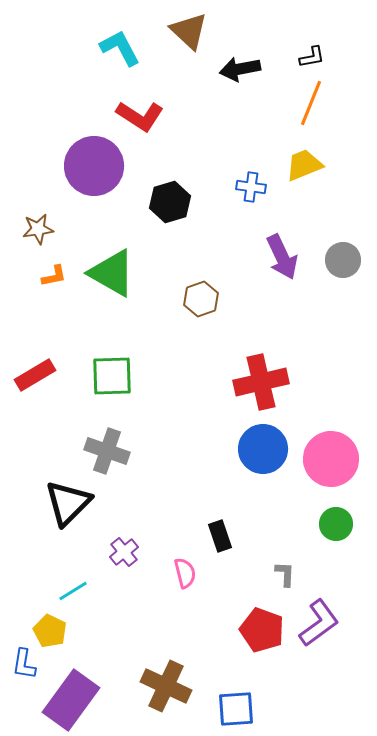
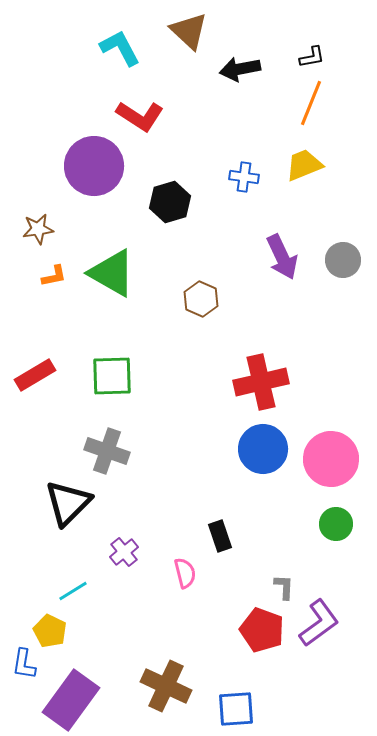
blue cross: moved 7 px left, 10 px up
brown hexagon: rotated 16 degrees counterclockwise
gray L-shape: moved 1 px left, 13 px down
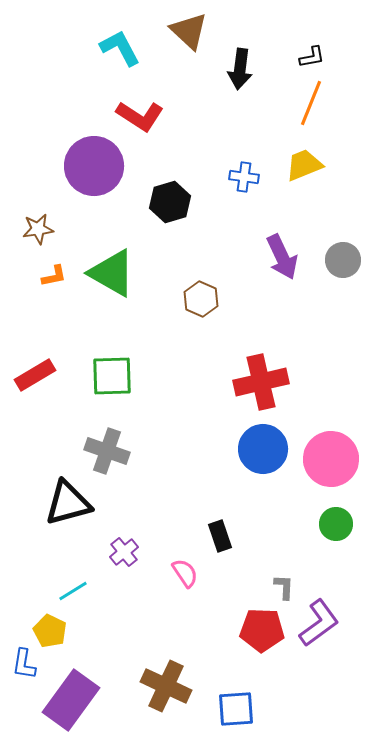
black arrow: rotated 72 degrees counterclockwise
black triangle: rotated 30 degrees clockwise
pink semicircle: rotated 20 degrees counterclockwise
red pentagon: rotated 18 degrees counterclockwise
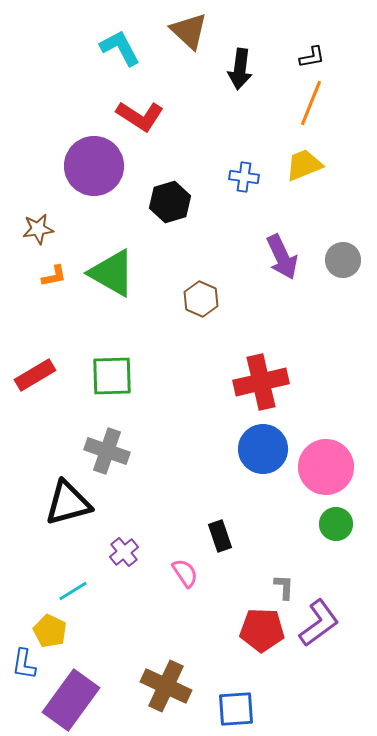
pink circle: moved 5 px left, 8 px down
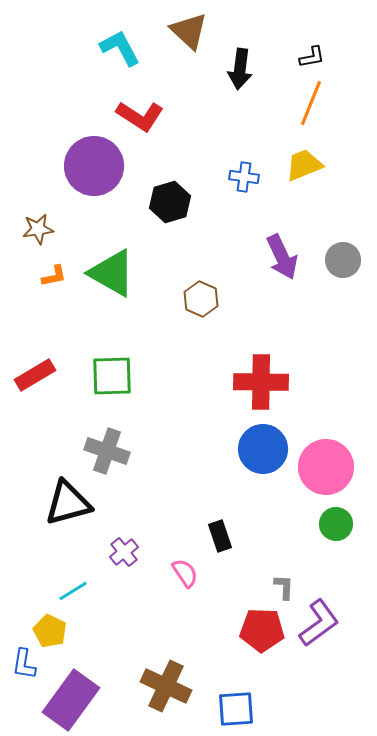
red cross: rotated 14 degrees clockwise
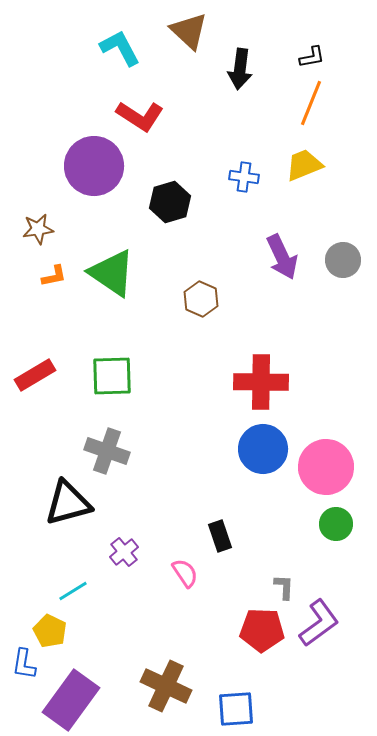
green triangle: rotated 4 degrees clockwise
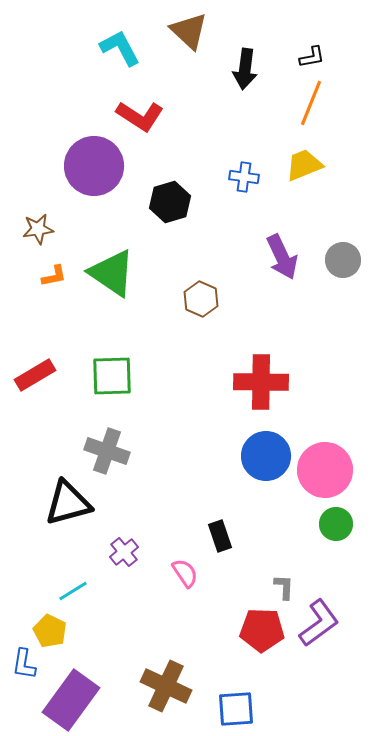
black arrow: moved 5 px right
blue circle: moved 3 px right, 7 px down
pink circle: moved 1 px left, 3 px down
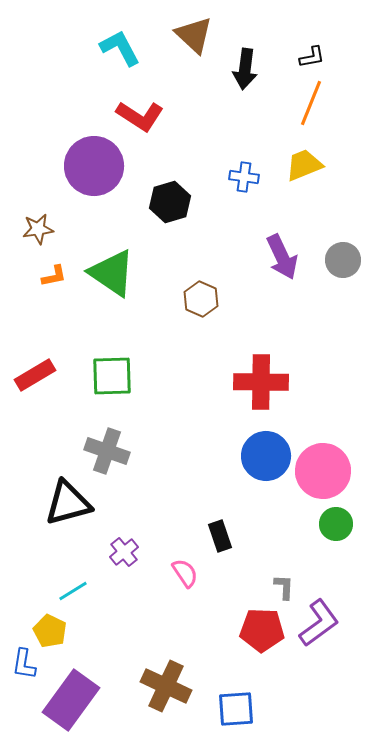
brown triangle: moved 5 px right, 4 px down
pink circle: moved 2 px left, 1 px down
